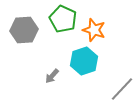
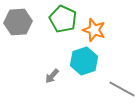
gray hexagon: moved 6 px left, 8 px up
gray line: rotated 76 degrees clockwise
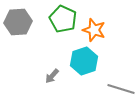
gray line: moved 1 px left; rotated 12 degrees counterclockwise
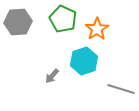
orange star: moved 3 px right, 1 px up; rotated 20 degrees clockwise
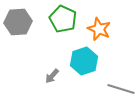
orange star: moved 2 px right; rotated 15 degrees counterclockwise
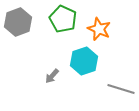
gray hexagon: rotated 16 degrees counterclockwise
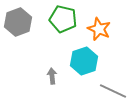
green pentagon: rotated 12 degrees counterclockwise
gray arrow: rotated 133 degrees clockwise
gray line: moved 8 px left, 2 px down; rotated 8 degrees clockwise
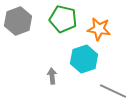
gray hexagon: moved 1 px up
orange star: rotated 15 degrees counterclockwise
cyan hexagon: moved 2 px up
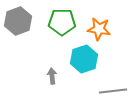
green pentagon: moved 1 px left, 3 px down; rotated 12 degrees counterclockwise
gray line: rotated 32 degrees counterclockwise
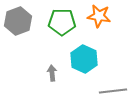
orange star: moved 13 px up
cyan hexagon: rotated 16 degrees counterclockwise
gray arrow: moved 3 px up
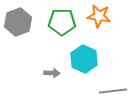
gray hexagon: moved 1 px down
gray arrow: rotated 98 degrees clockwise
